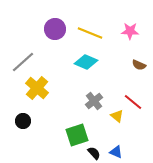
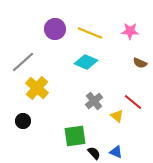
brown semicircle: moved 1 px right, 2 px up
green square: moved 2 px left, 1 px down; rotated 10 degrees clockwise
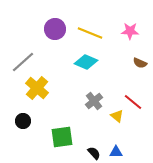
green square: moved 13 px left, 1 px down
blue triangle: rotated 24 degrees counterclockwise
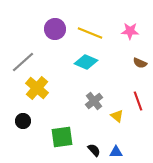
red line: moved 5 px right, 1 px up; rotated 30 degrees clockwise
black semicircle: moved 3 px up
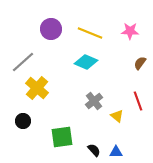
purple circle: moved 4 px left
brown semicircle: rotated 104 degrees clockwise
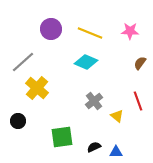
black circle: moved 5 px left
black semicircle: moved 3 px up; rotated 72 degrees counterclockwise
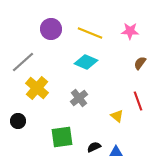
gray cross: moved 15 px left, 3 px up
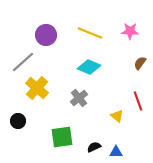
purple circle: moved 5 px left, 6 px down
cyan diamond: moved 3 px right, 5 px down
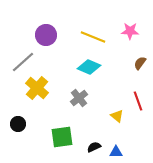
yellow line: moved 3 px right, 4 px down
black circle: moved 3 px down
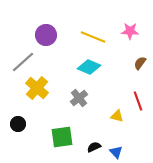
yellow triangle: rotated 24 degrees counterclockwise
blue triangle: rotated 48 degrees clockwise
